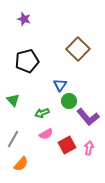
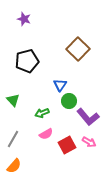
pink arrow: moved 6 px up; rotated 112 degrees clockwise
orange semicircle: moved 7 px left, 2 px down
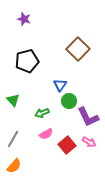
purple L-shape: rotated 15 degrees clockwise
red square: rotated 12 degrees counterclockwise
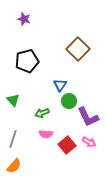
pink semicircle: rotated 32 degrees clockwise
gray line: rotated 12 degrees counterclockwise
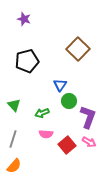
green triangle: moved 1 px right, 5 px down
purple L-shape: rotated 135 degrees counterclockwise
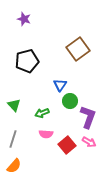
brown square: rotated 10 degrees clockwise
green circle: moved 1 px right
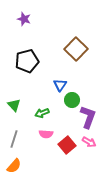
brown square: moved 2 px left; rotated 10 degrees counterclockwise
green circle: moved 2 px right, 1 px up
gray line: moved 1 px right
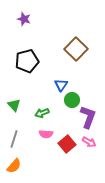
blue triangle: moved 1 px right
red square: moved 1 px up
